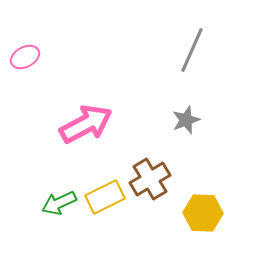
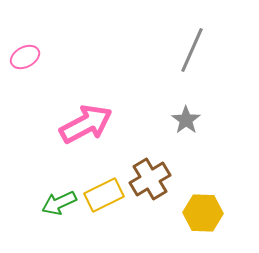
gray star: rotated 16 degrees counterclockwise
yellow rectangle: moved 1 px left, 2 px up
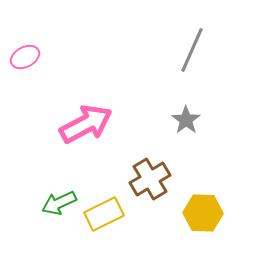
yellow rectangle: moved 19 px down
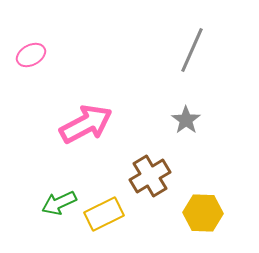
pink ellipse: moved 6 px right, 2 px up
brown cross: moved 3 px up
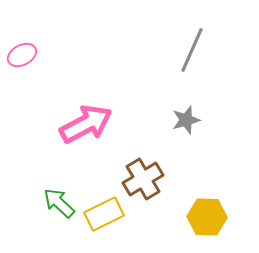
pink ellipse: moved 9 px left
gray star: rotated 20 degrees clockwise
brown cross: moved 7 px left, 3 px down
green arrow: rotated 68 degrees clockwise
yellow hexagon: moved 4 px right, 4 px down
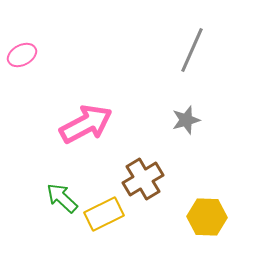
green arrow: moved 3 px right, 5 px up
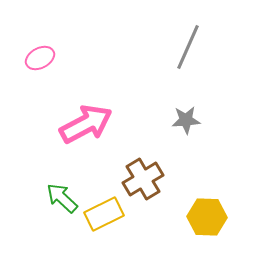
gray line: moved 4 px left, 3 px up
pink ellipse: moved 18 px right, 3 px down
gray star: rotated 12 degrees clockwise
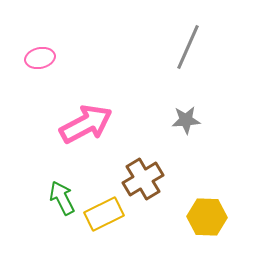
pink ellipse: rotated 16 degrees clockwise
green arrow: rotated 20 degrees clockwise
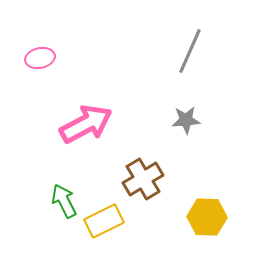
gray line: moved 2 px right, 4 px down
green arrow: moved 2 px right, 3 px down
yellow rectangle: moved 7 px down
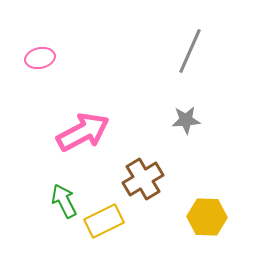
pink arrow: moved 3 px left, 8 px down
